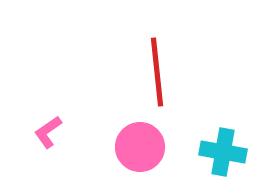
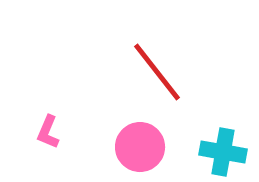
red line: rotated 32 degrees counterclockwise
pink L-shape: rotated 32 degrees counterclockwise
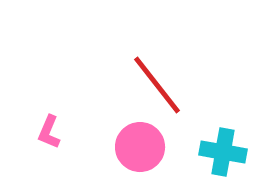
red line: moved 13 px down
pink L-shape: moved 1 px right
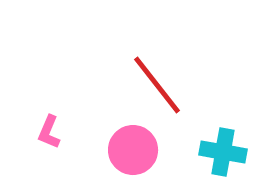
pink circle: moved 7 px left, 3 px down
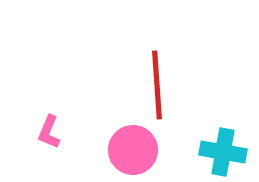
red line: rotated 34 degrees clockwise
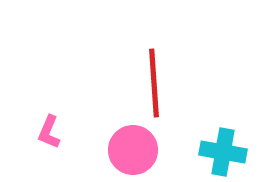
red line: moved 3 px left, 2 px up
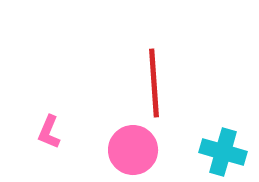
cyan cross: rotated 6 degrees clockwise
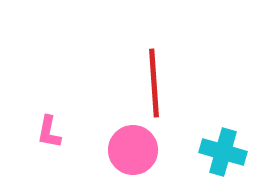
pink L-shape: rotated 12 degrees counterclockwise
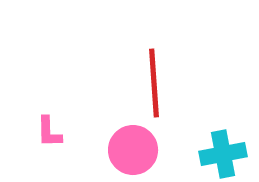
pink L-shape: rotated 12 degrees counterclockwise
cyan cross: moved 2 px down; rotated 27 degrees counterclockwise
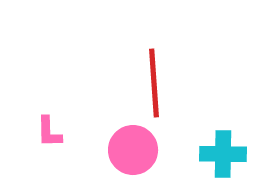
cyan cross: rotated 12 degrees clockwise
